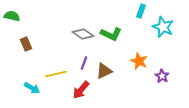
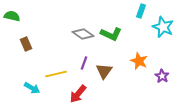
brown triangle: rotated 30 degrees counterclockwise
red arrow: moved 3 px left, 4 px down
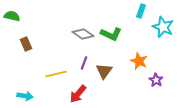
purple star: moved 6 px left, 4 px down
cyan arrow: moved 7 px left, 8 px down; rotated 21 degrees counterclockwise
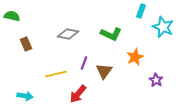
gray diamond: moved 15 px left; rotated 25 degrees counterclockwise
orange star: moved 4 px left, 4 px up; rotated 24 degrees clockwise
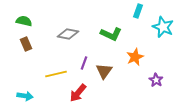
cyan rectangle: moved 3 px left
green semicircle: moved 12 px right, 5 px down
red arrow: moved 1 px up
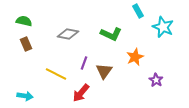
cyan rectangle: rotated 48 degrees counterclockwise
yellow line: rotated 40 degrees clockwise
red arrow: moved 3 px right
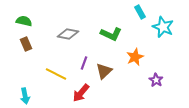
cyan rectangle: moved 2 px right, 1 px down
brown triangle: rotated 12 degrees clockwise
cyan arrow: rotated 70 degrees clockwise
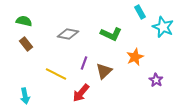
brown rectangle: rotated 16 degrees counterclockwise
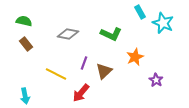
cyan star: moved 4 px up
